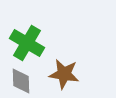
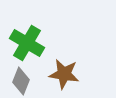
gray diamond: rotated 24 degrees clockwise
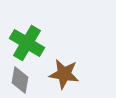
gray diamond: moved 1 px left, 1 px up; rotated 12 degrees counterclockwise
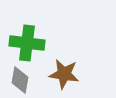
green cross: rotated 24 degrees counterclockwise
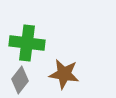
gray diamond: rotated 28 degrees clockwise
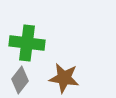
brown star: moved 4 px down
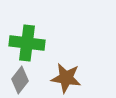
brown star: moved 2 px right
